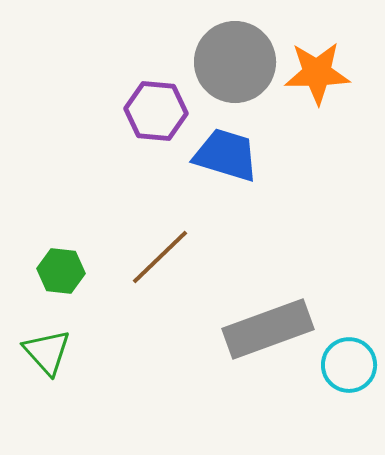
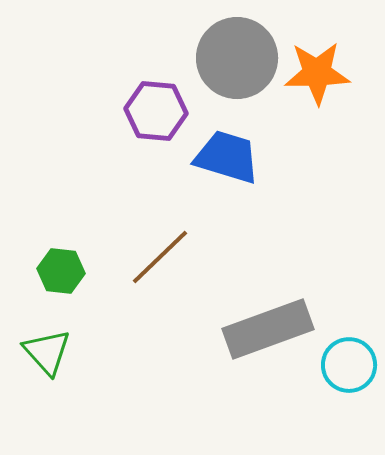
gray circle: moved 2 px right, 4 px up
blue trapezoid: moved 1 px right, 2 px down
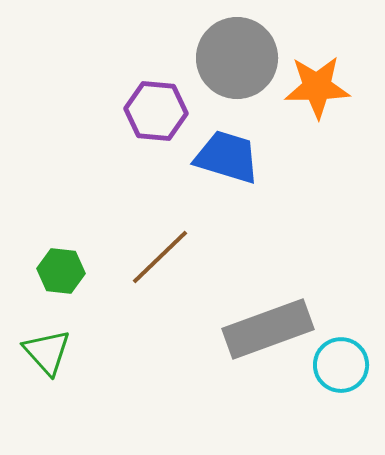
orange star: moved 14 px down
cyan circle: moved 8 px left
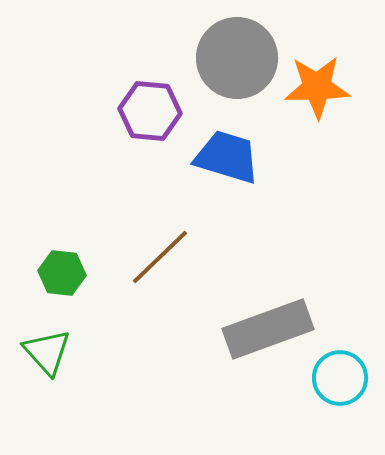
purple hexagon: moved 6 px left
green hexagon: moved 1 px right, 2 px down
cyan circle: moved 1 px left, 13 px down
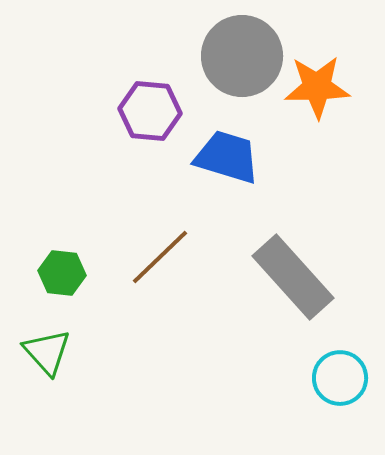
gray circle: moved 5 px right, 2 px up
gray rectangle: moved 25 px right, 52 px up; rotated 68 degrees clockwise
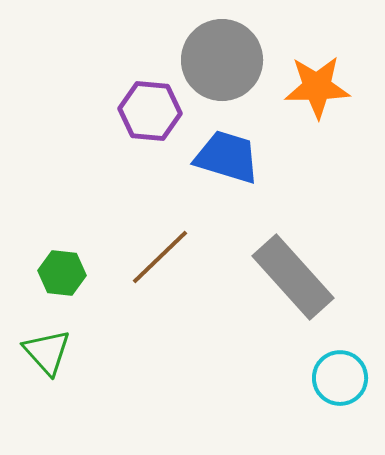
gray circle: moved 20 px left, 4 px down
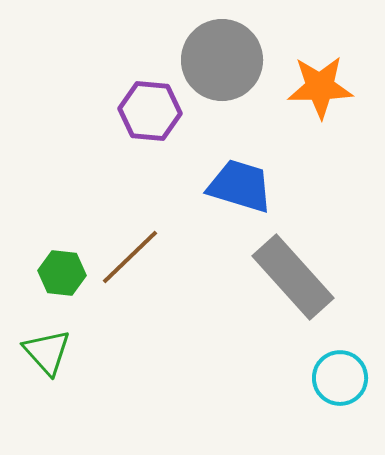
orange star: moved 3 px right
blue trapezoid: moved 13 px right, 29 px down
brown line: moved 30 px left
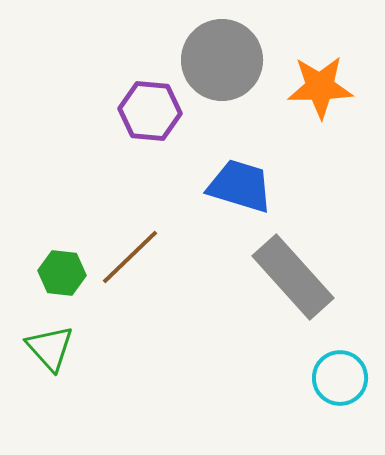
green triangle: moved 3 px right, 4 px up
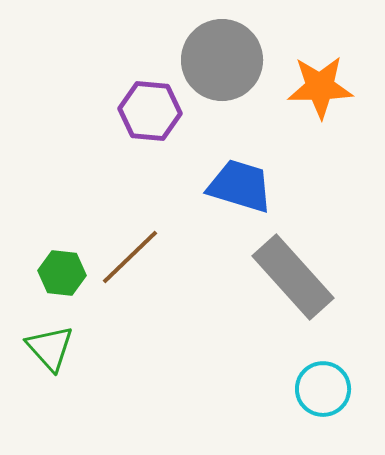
cyan circle: moved 17 px left, 11 px down
